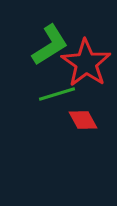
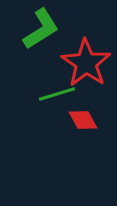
green L-shape: moved 9 px left, 16 px up
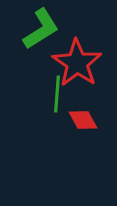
red star: moved 9 px left
green line: rotated 69 degrees counterclockwise
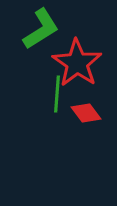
red diamond: moved 3 px right, 7 px up; rotated 8 degrees counterclockwise
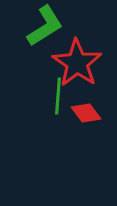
green L-shape: moved 4 px right, 3 px up
green line: moved 1 px right, 2 px down
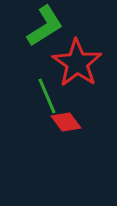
green line: moved 11 px left; rotated 27 degrees counterclockwise
red diamond: moved 20 px left, 9 px down
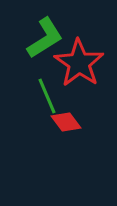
green L-shape: moved 12 px down
red star: moved 2 px right
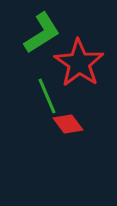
green L-shape: moved 3 px left, 5 px up
red diamond: moved 2 px right, 2 px down
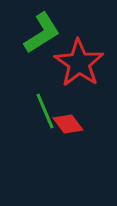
green line: moved 2 px left, 15 px down
